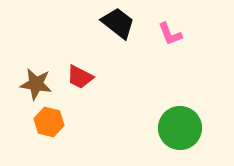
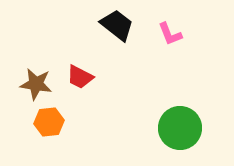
black trapezoid: moved 1 px left, 2 px down
orange hexagon: rotated 20 degrees counterclockwise
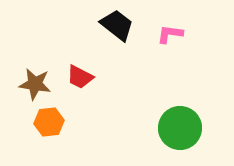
pink L-shape: rotated 120 degrees clockwise
brown star: moved 1 px left
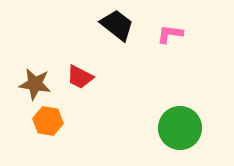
orange hexagon: moved 1 px left, 1 px up; rotated 16 degrees clockwise
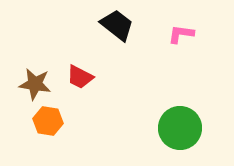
pink L-shape: moved 11 px right
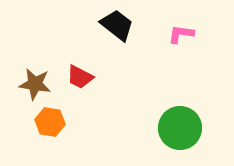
orange hexagon: moved 2 px right, 1 px down
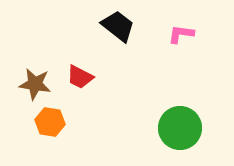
black trapezoid: moved 1 px right, 1 px down
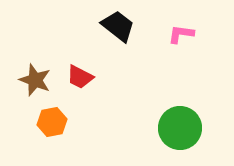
brown star: moved 4 px up; rotated 12 degrees clockwise
orange hexagon: moved 2 px right; rotated 20 degrees counterclockwise
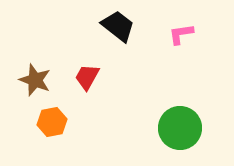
pink L-shape: rotated 16 degrees counterclockwise
red trapezoid: moved 7 px right; rotated 92 degrees clockwise
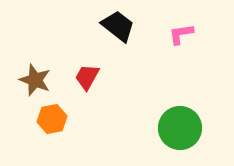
orange hexagon: moved 3 px up
